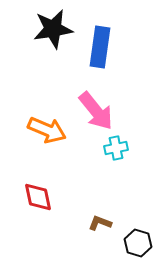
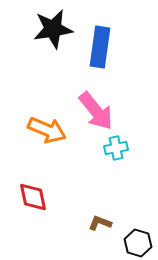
red diamond: moved 5 px left
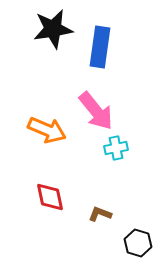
red diamond: moved 17 px right
brown L-shape: moved 9 px up
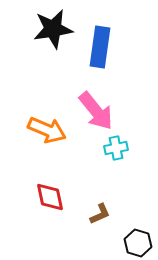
brown L-shape: rotated 135 degrees clockwise
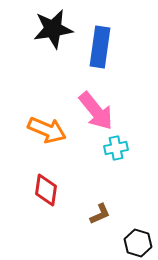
red diamond: moved 4 px left, 7 px up; rotated 20 degrees clockwise
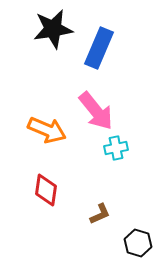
blue rectangle: moved 1 px left, 1 px down; rotated 15 degrees clockwise
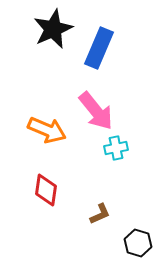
black star: rotated 15 degrees counterclockwise
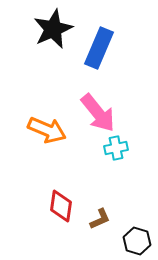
pink arrow: moved 2 px right, 2 px down
red diamond: moved 15 px right, 16 px down
brown L-shape: moved 5 px down
black hexagon: moved 1 px left, 2 px up
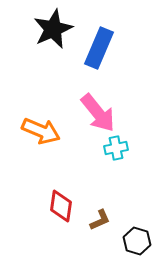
orange arrow: moved 6 px left, 1 px down
brown L-shape: moved 1 px down
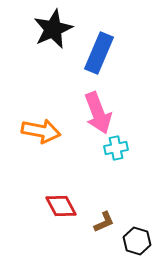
blue rectangle: moved 5 px down
pink arrow: rotated 18 degrees clockwise
orange arrow: rotated 12 degrees counterclockwise
red diamond: rotated 36 degrees counterclockwise
brown L-shape: moved 4 px right, 2 px down
